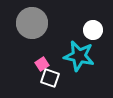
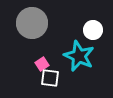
cyan star: rotated 12 degrees clockwise
white square: rotated 12 degrees counterclockwise
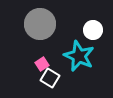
gray circle: moved 8 px right, 1 px down
white square: rotated 24 degrees clockwise
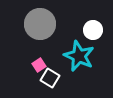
pink square: moved 3 px left, 1 px down
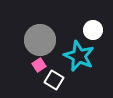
gray circle: moved 16 px down
white square: moved 4 px right, 2 px down
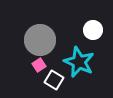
cyan star: moved 6 px down
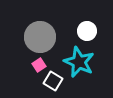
white circle: moved 6 px left, 1 px down
gray circle: moved 3 px up
white square: moved 1 px left, 1 px down
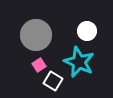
gray circle: moved 4 px left, 2 px up
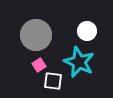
white square: rotated 24 degrees counterclockwise
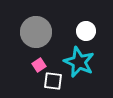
white circle: moved 1 px left
gray circle: moved 3 px up
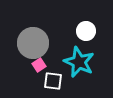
gray circle: moved 3 px left, 11 px down
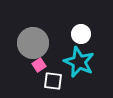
white circle: moved 5 px left, 3 px down
